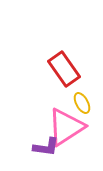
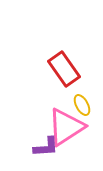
yellow ellipse: moved 2 px down
purple L-shape: rotated 12 degrees counterclockwise
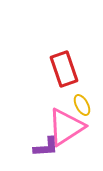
red rectangle: rotated 16 degrees clockwise
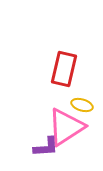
red rectangle: rotated 32 degrees clockwise
yellow ellipse: rotated 45 degrees counterclockwise
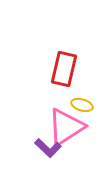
purple L-shape: moved 2 px right, 1 px down; rotated 48 degrees clockwise
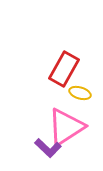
red rectangle: rotated 16 degrees clockwise
yellow ellipse: moved 2 px left, 12 px up
